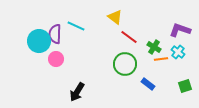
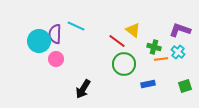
yellow triangle: moved 18 px right, 13 px down
red line: moved 12 px left, 4 px down
green cross: rotated 16 degrees counterclockwise
green circle: moved 1 px left
blue rectangle: rotated 48 degrees counterclockwise
black arrow: moved 6 px right, 3 px up
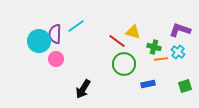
cyan line: rotated 60 degrees counterclockwise
yellow triangle: moved 2 px down; rotated 21 degrees counterclockwise
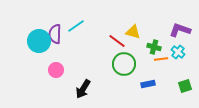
pink circle: moved 11 px down
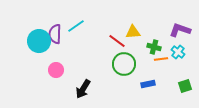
yellow triangle: rotated 21 degrees counterclockwise
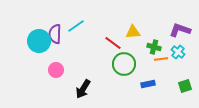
red line: moved 4 px left, 2 px down
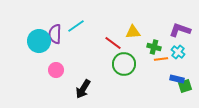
blue rectangle: moved 29 px right, 5 px up; rotated 24 degrees clockwise
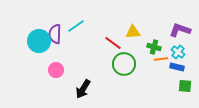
blue rectangle: moved 12 px up
green square: rotated 24 degrees clockwise
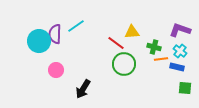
yellow triangle: moved 1 px left
red line: moved 3 px right
cyan cross: moved 2 px right, 1 px up
green square: moved 2 px down
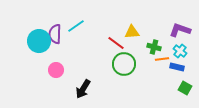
orange line: moved 1 px right
green square: rotated 24 degrees clockwise
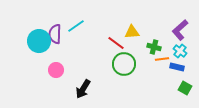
purple L-shape: rotated 60 degrees counterclockwise
